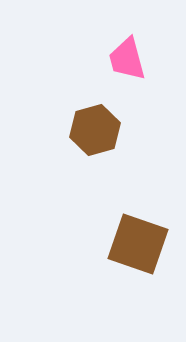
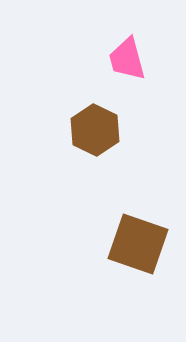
brown hexagon: rotated 18 degrees counterclockwise
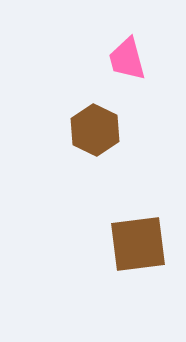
brown square: rotated 26 degrees counterclockwise
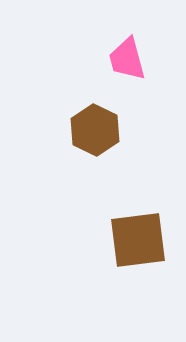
brown square: moved 4 px up
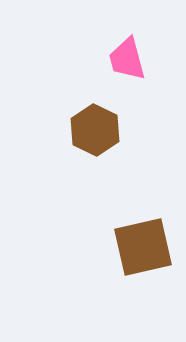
brown square: moved 5 px right, 7 px down; rotated 6 degrees counterclockwise
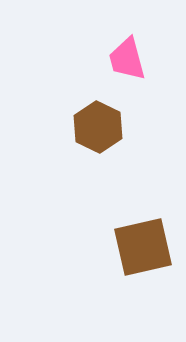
brown hexagon: moved 3 px right, 3 px up
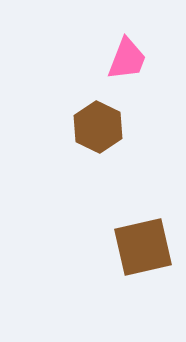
pink trapezoid: rotated 144 degrees counterclockwise
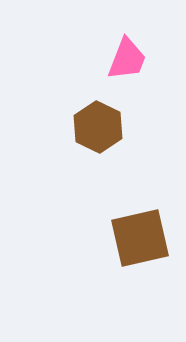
brown square: moved 3 px left, 9 px up
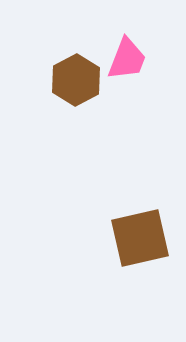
brown hexagon: moved 22 px left, 47 px up; rotated 6 degrees clockwise
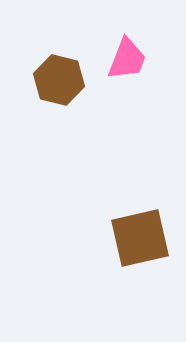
brown hexagon: moved 17 px left; rotated 18 degrees counterclockwise
